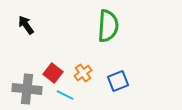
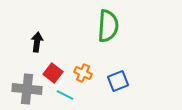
black arrow: moved 11 px right, 17 px down; rotated 42 degrees clockwise
orange cross: rotated 30 degrees counterclockwise
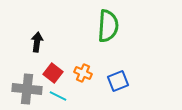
cyan line: moved 7 px left, 1 px down
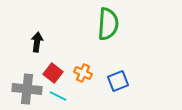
green semicircle: moved 2 px up
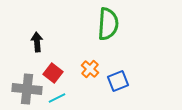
black arrow: rotated 12 degrees counterclockwise
orange cross: moved 7 px right, 4 px up; rotated 18 degrees clockwise
cyan line: moved 1 px left, 2 px down; rotated 54 degrees counterclockwise
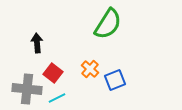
green semicircle: rotated 28 degrees clockwise
black arrow: moved 1 px down
blue square: moved 3 px left, 1 px up
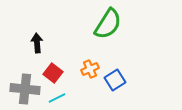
orange cross: rotated 24 degrees clockwise
blue square: rotated 10 degrees counterclockwise
gray cross: moved 2 px left
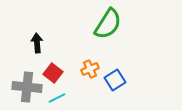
gray cross: moved 2 px right, 2 px up
